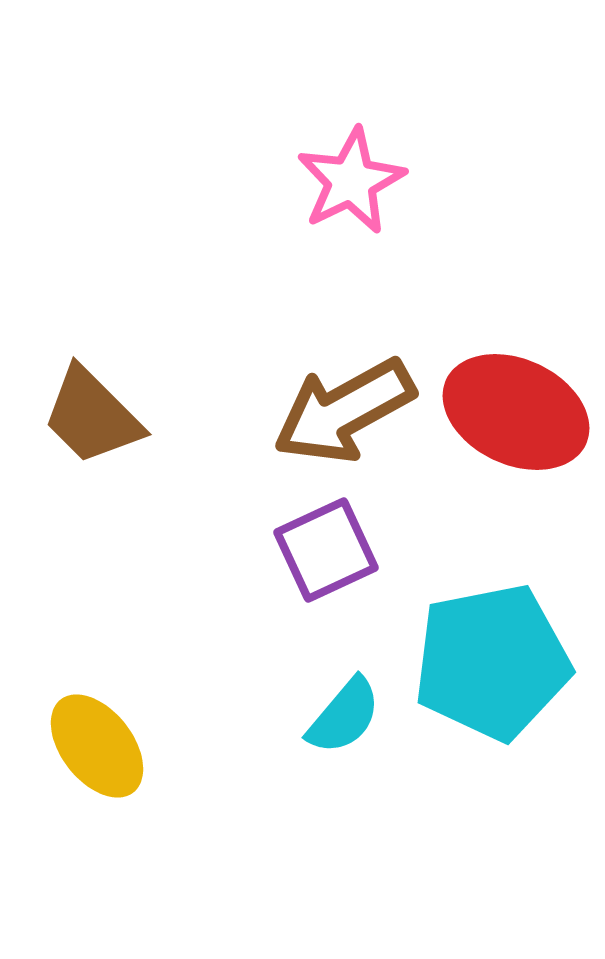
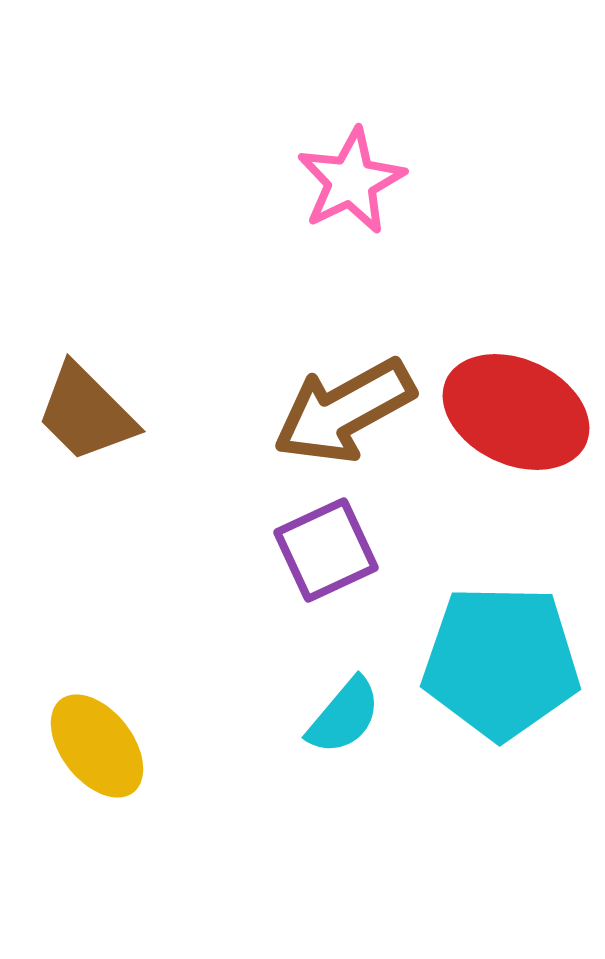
brown trapezoid: moved 6 px left, 3 px up
cyan pentagon: moved 9 px right; rotated 12 degrees clockwise
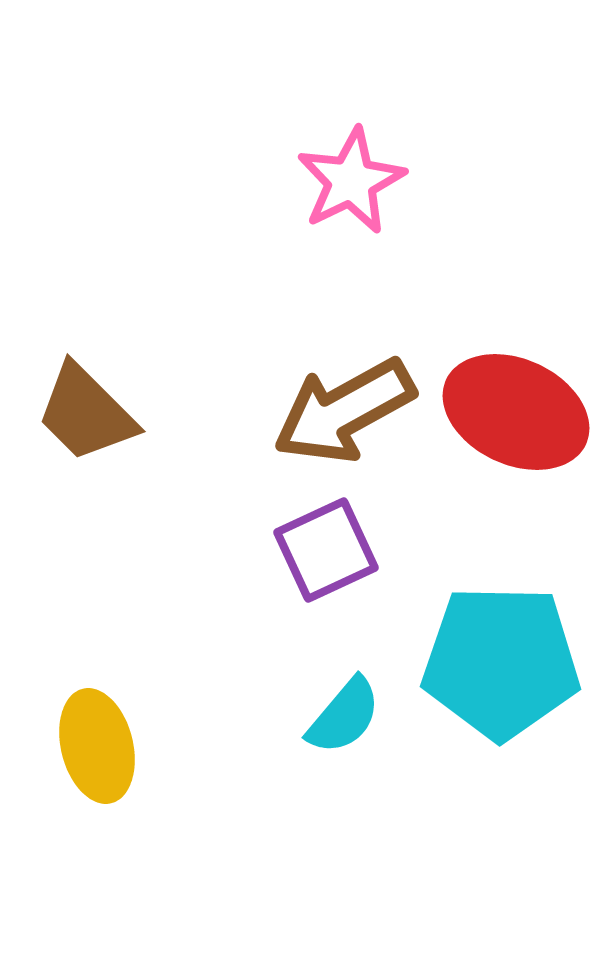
yellow ellipse: rotated 24 degrees clockwise
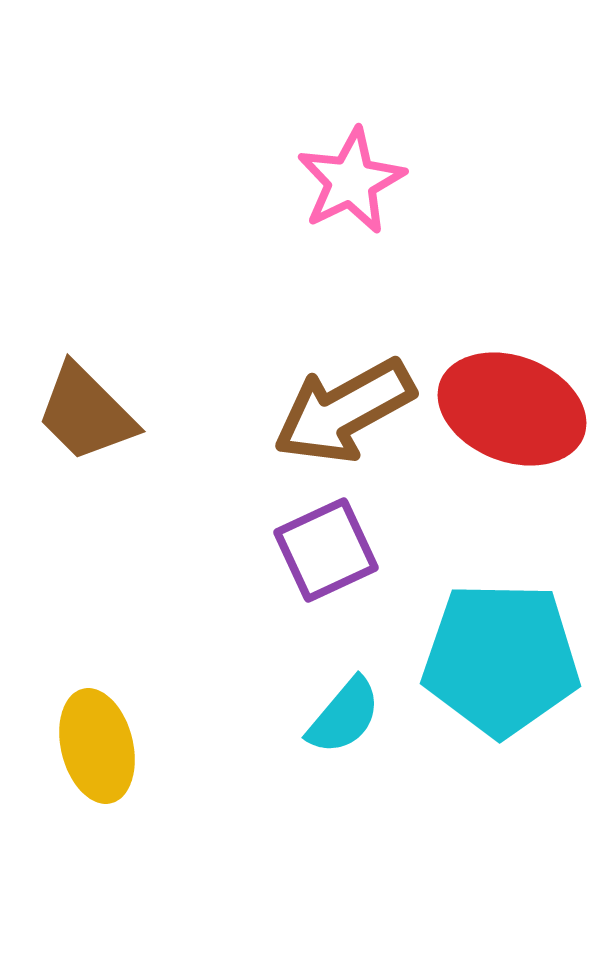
red ellipse: moved 4 px left, 3 px up; rotated 4 degrees counterclockwise
cyan pentagon: moved 3 px up
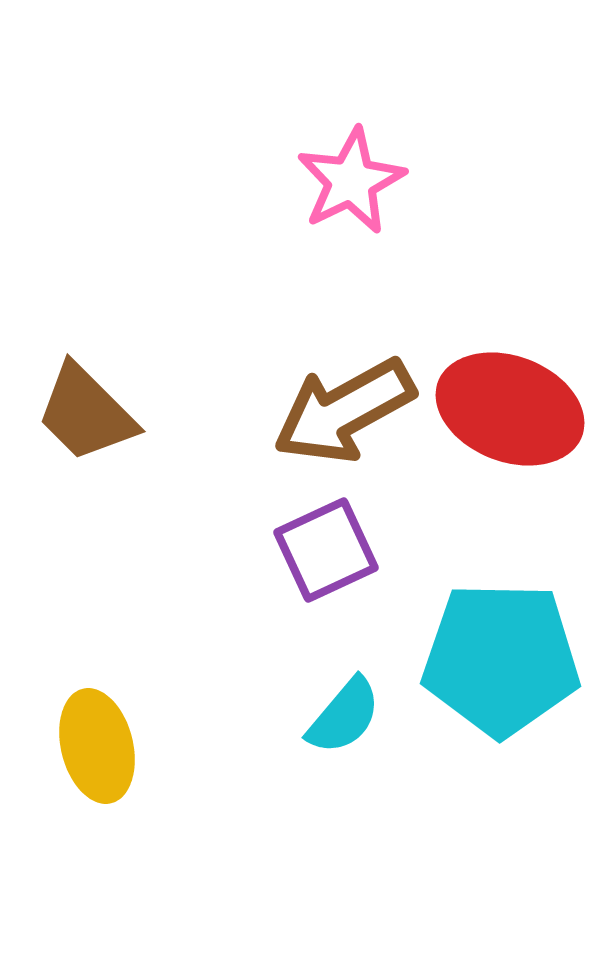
red ellipse: moved 2 px left
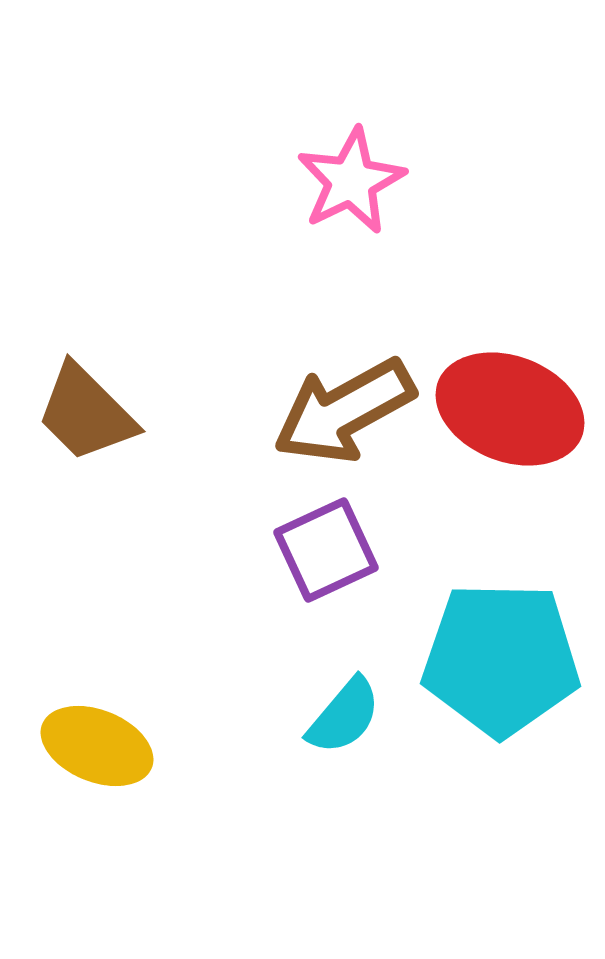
yellow ellipse: rotated 54 degrees counterclockwise
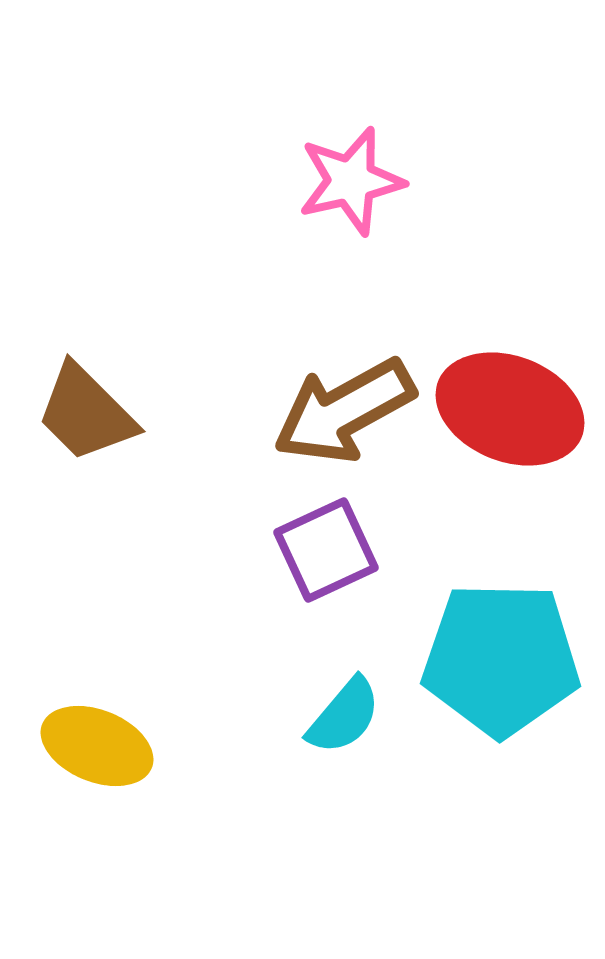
pink star: rotated 13 degrees clockwise
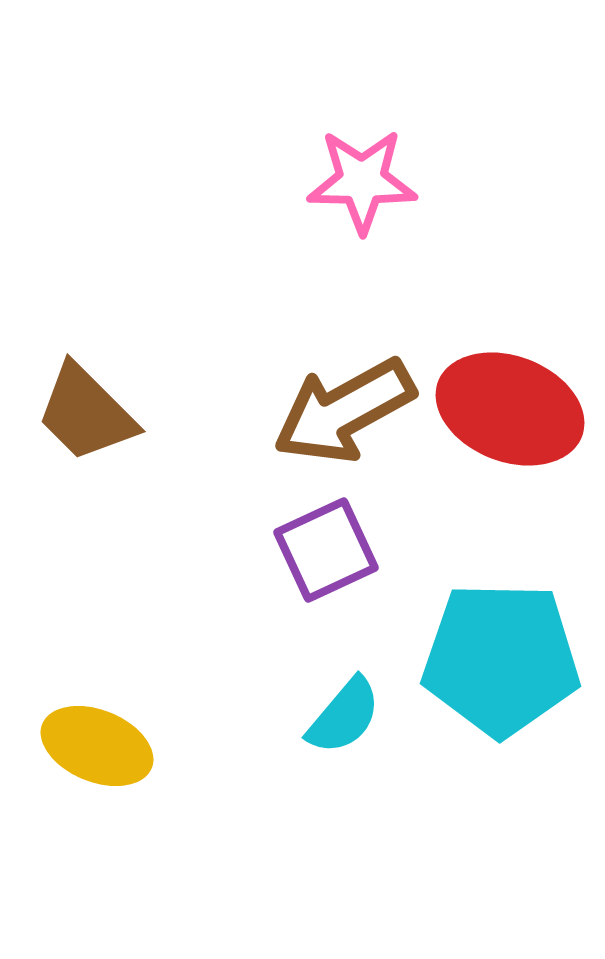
pink star: moved 11 px right; rotated 14 degrees clockwise
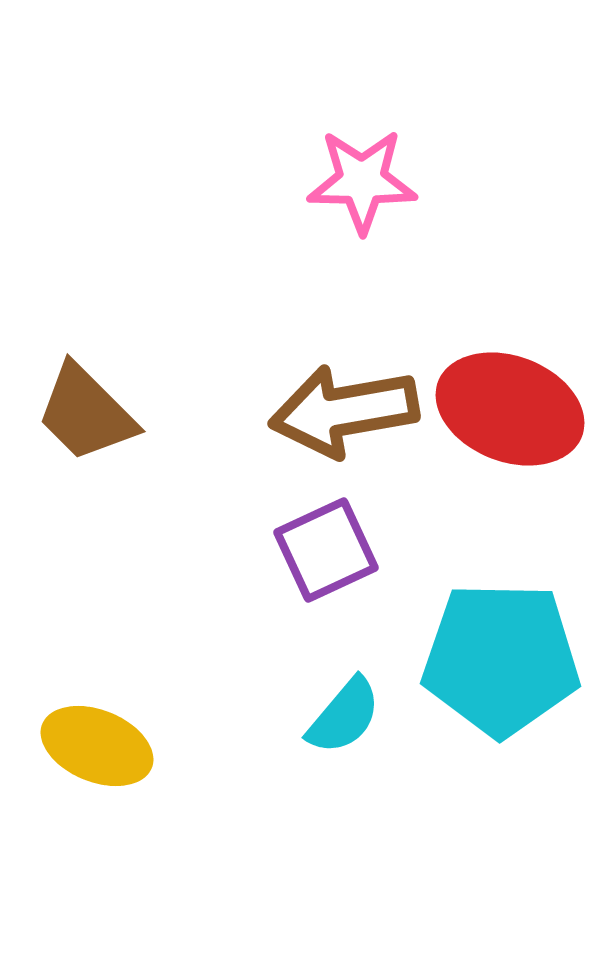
brown arrow: rotated 19 degrees clockwise
